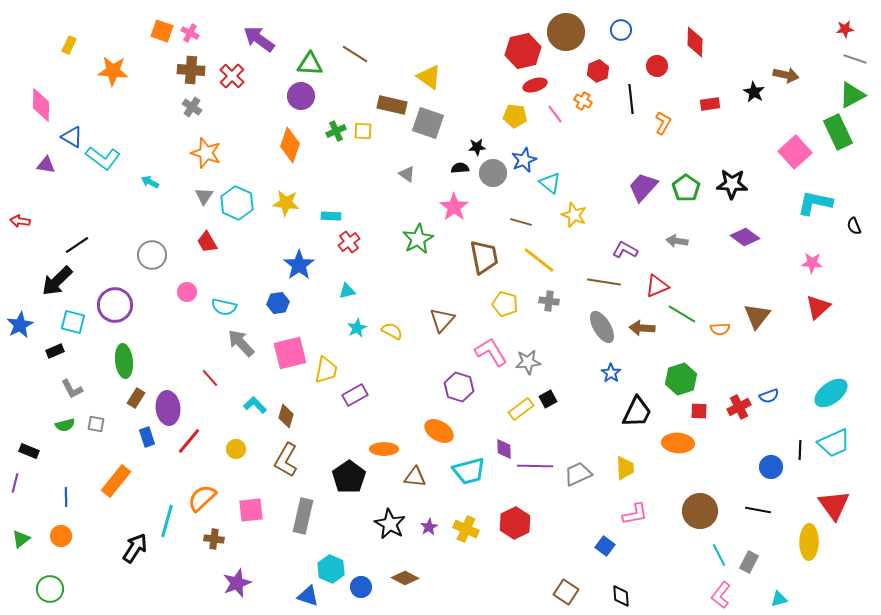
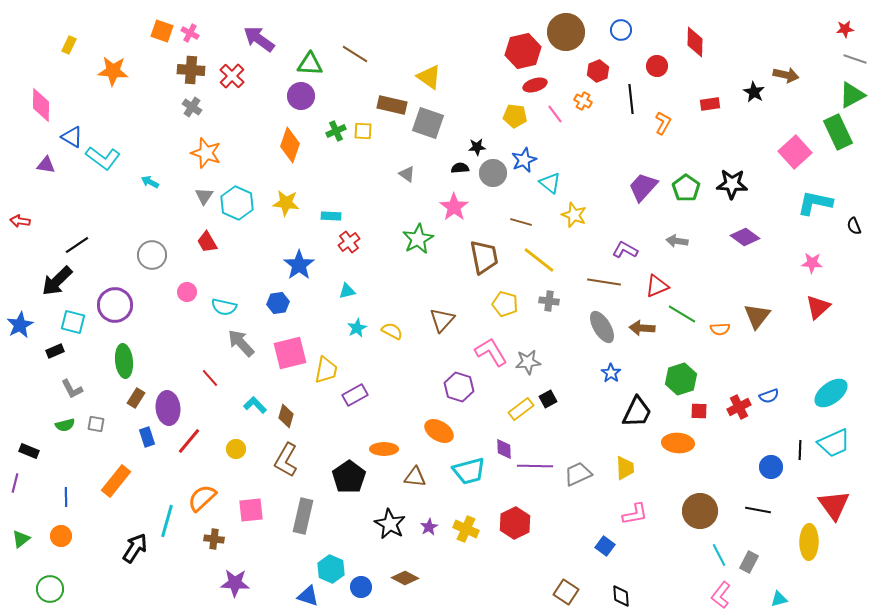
purple star at (237, 583): moved 2 px left; rotated 24 degrees clockwise
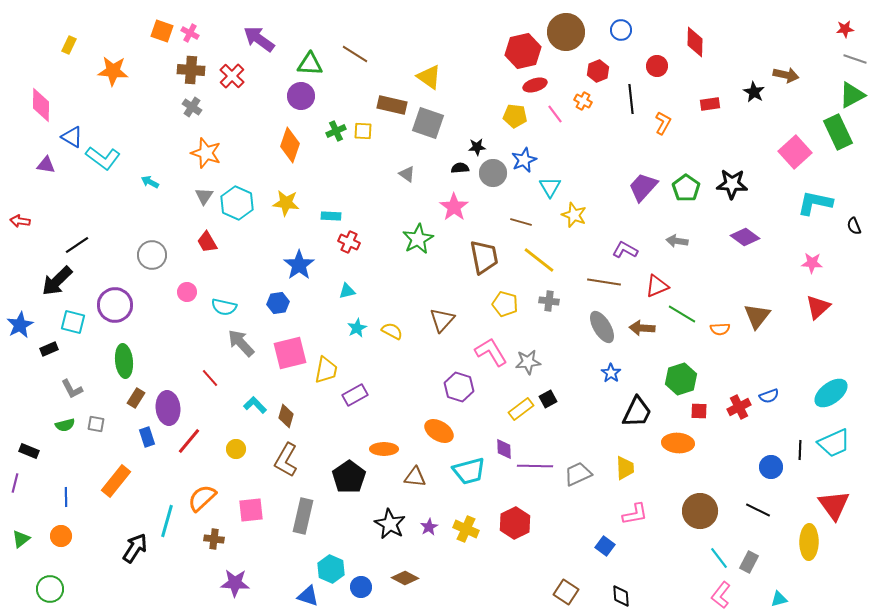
cyan triangle at (550, 183): moved 4 px down; rotated 20 degrees clockwise
red cross at (349, 242): rotated 30 degrees counterclockwise
black rectangle at (55, 351): moved 6 px left, 2 px up
black line at (758, 510): rotated 15 degrees clockwise
cyan line at (719, 555): moved 3 px down; rotated 10 degrees counterclockwise
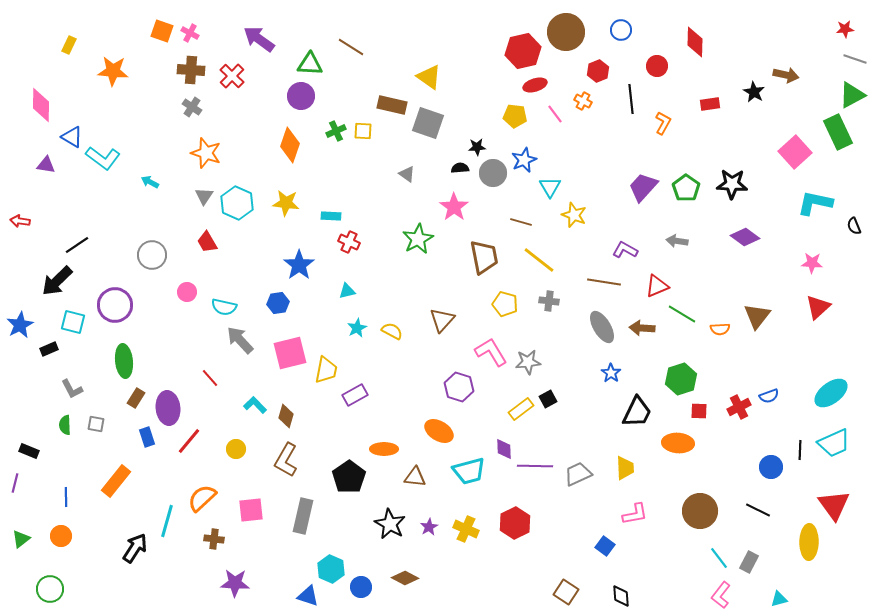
brown line at (355, 54): moved 4 px left, 7 px up
gray arrow at (241, 343): moved 1 px left, 3 px up
green semicircle at (65, 425): rotated 102 degrees clockwise
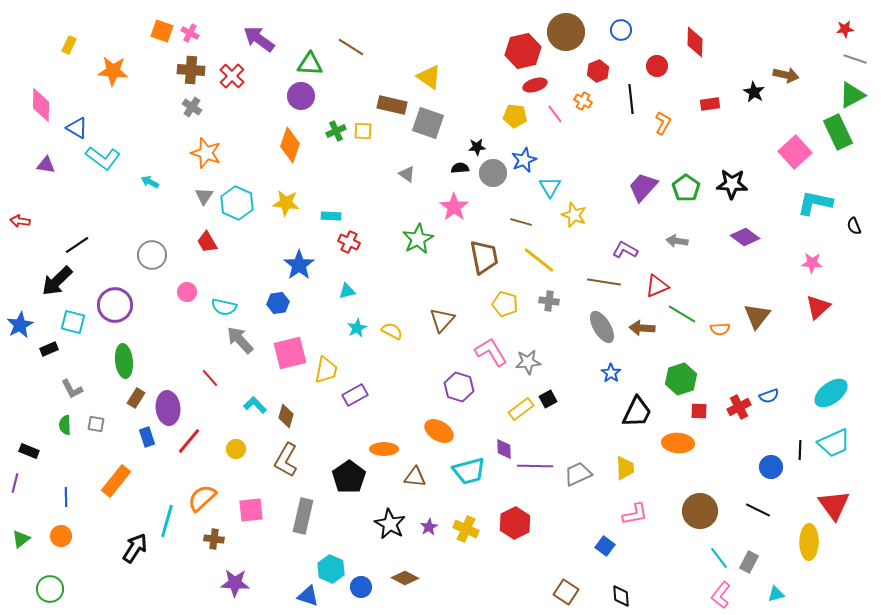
blue triangle at (72, 137): moved 5 px right, 9 px up
cyan triangle at (779, 599): moved 3 px left, 5 px up
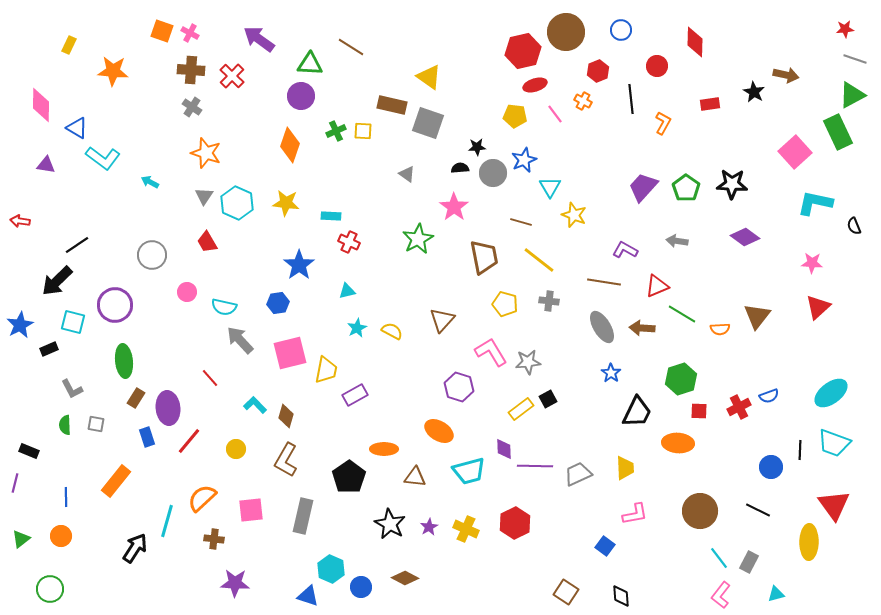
cyan trapezoid at (834, 443): rotated 44 degrees clockwise
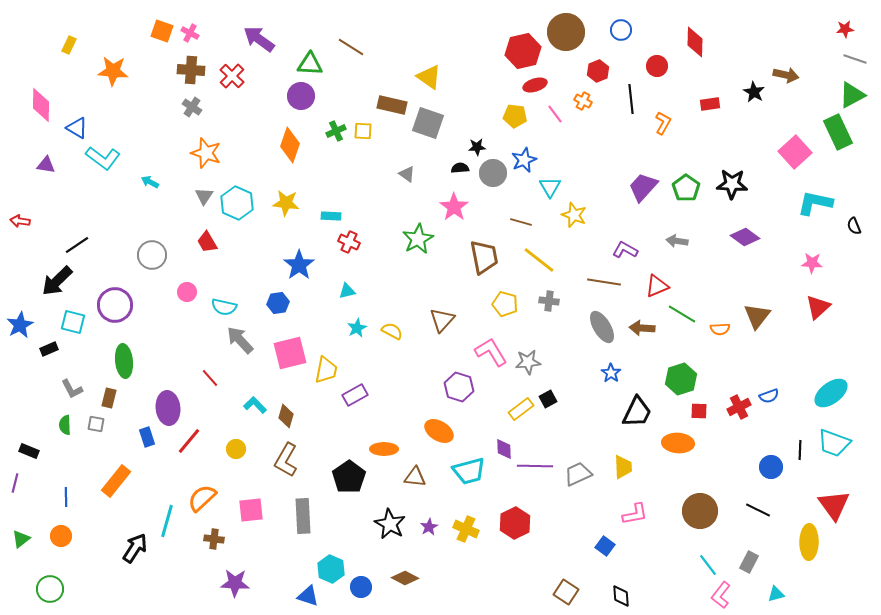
brown rectangle at (136, 398): moved 27 px left; rotated 18 degrees counterclockwise
yellow trapezoid at (625, 468): moved 2 px left, 1 px up
gray rectangle at (303, 516): rotated 16 degrees counterclockwise
cyan line at (719, 558): moved 11 px left, 7 px down
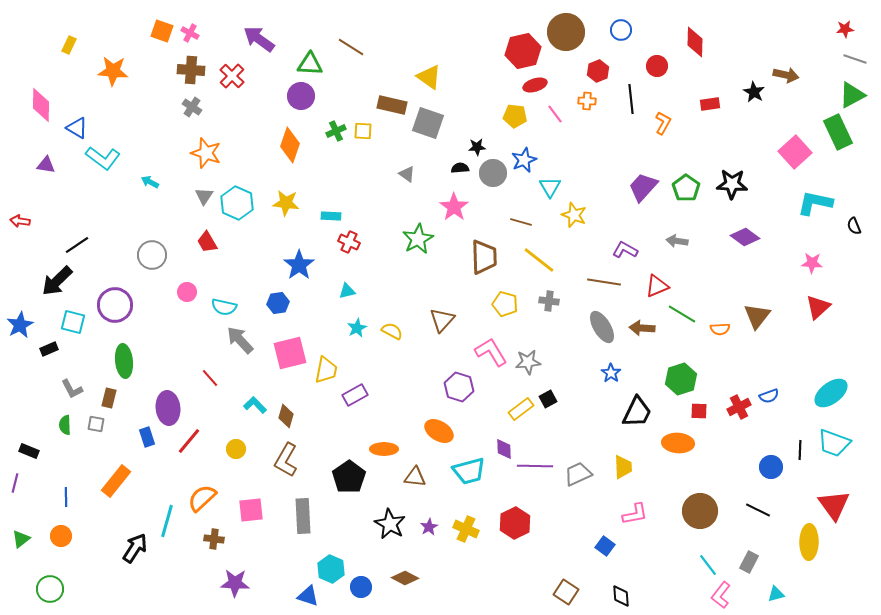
orange cross at (583, 101): moved 4 px right; rotated 24 degrees counterclockwise
brown trapezoid at (484, 257): rotated 9 degrees clockwise
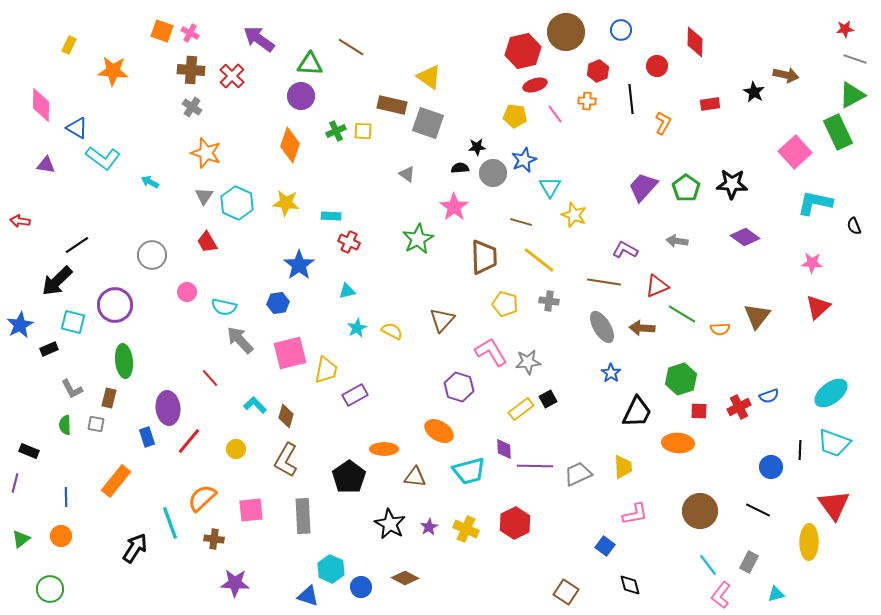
cyan line at (167, 521): moved 3 px right, 2 px down; rotated 36 degrees counterclockwise
black diamond at (621, 596): moved 9 px right, 11 px up; rotated 10 degrees counterclockwise
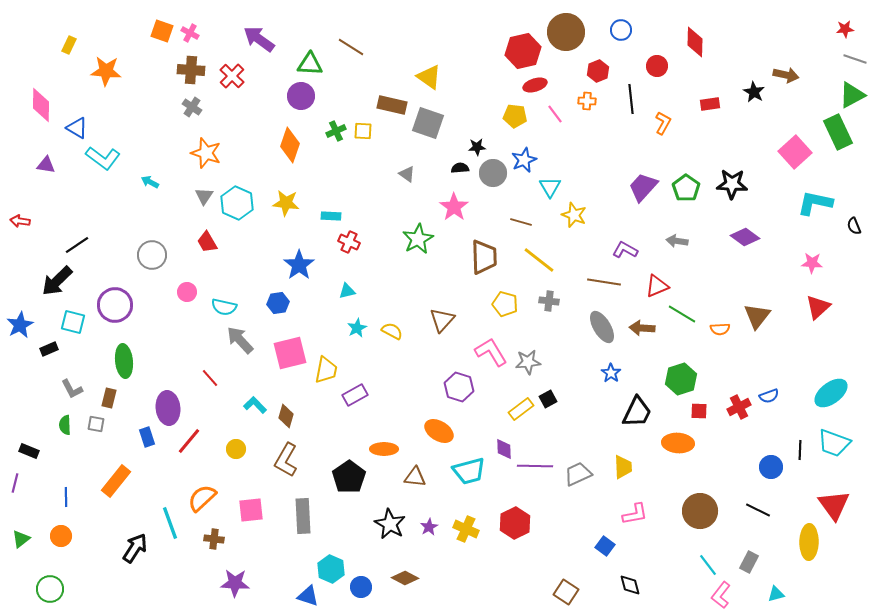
orange star at (113, 71): moved 7 px left
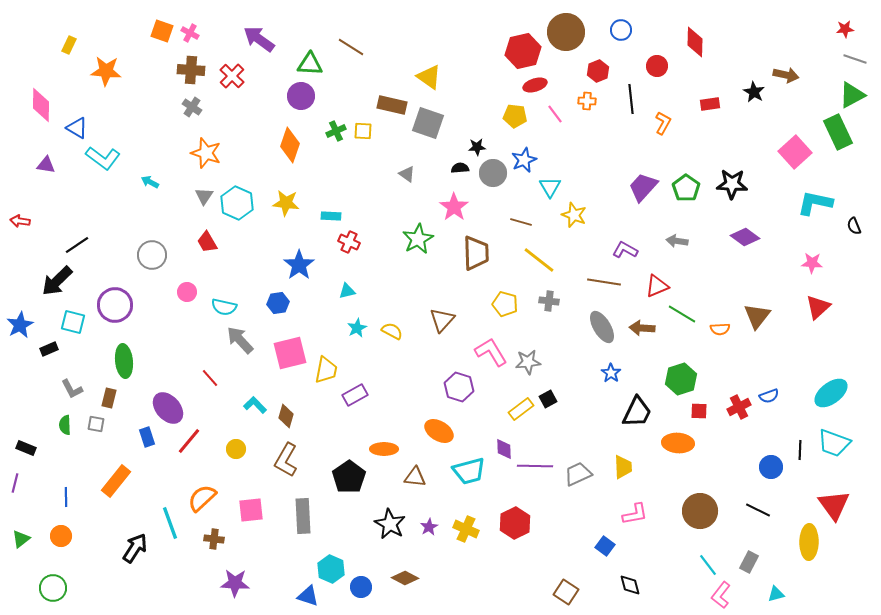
brown trapezoid at (484, 257): moved 8 px left, 4 px up
purple ellipse at (168, 408): rotated 36 degrees counterclockwise
black rectangle at (29, 451): moved 3 px left, 3 px up
green circle at (50, 589): moved 3 px right, 1 px up
